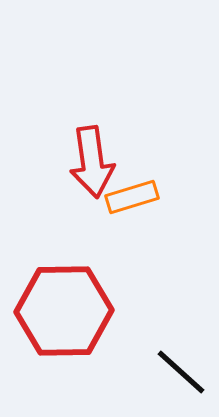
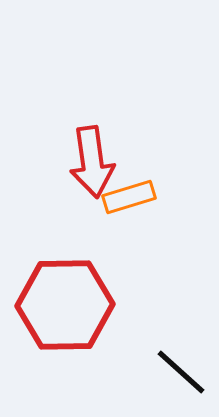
orange rectangle: moved 3 px left
red hexagon: moved 1 px right, 6 px up
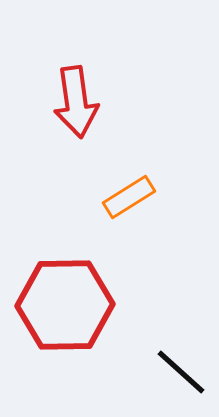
red arrow: moved 16 px left, 60 px up
orange rectangle: rotated 15 degrees counterclockwise
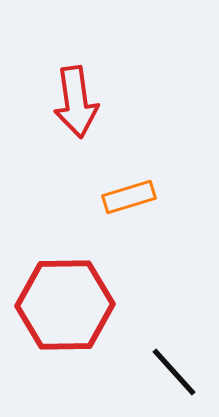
orange rectangle: rotated 15 degrees clockwise
black line: moved 7 px left; rotated 6 degrees clockwise
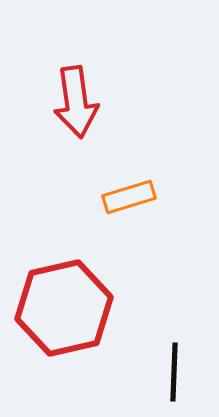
red hexagon: moved 1 px left, 3 px down; rotated 12 degrees counterclockwise
black line: rotated 44 degrees clockwise
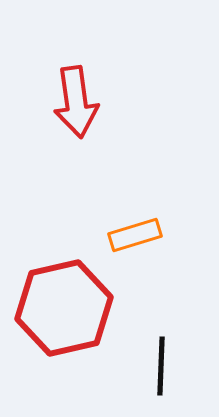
orange rectangle: moved 6 px right, 38 px down
black line: moved 13 px left, 6 px up
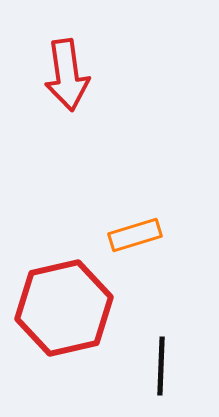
red arrow: moved 9 px left, 27 px up
